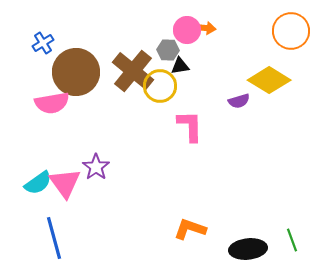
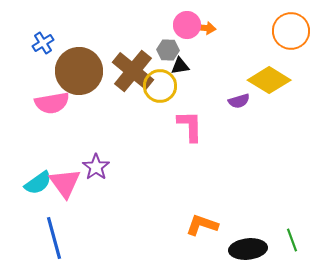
pink circle: moved 5 px up
brown circle: moved 3 px right, 1 px up
orange L-shape: moved 12 px right, 4 px up
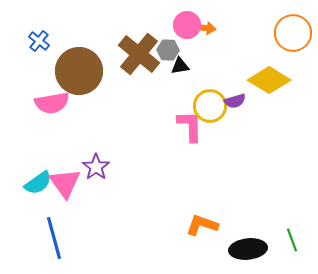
orange circle: moved 2 px right, 2 px down
blue cross: moved 4 px left, 2 px up; rotated 20 degrees counterclockwise
brown cross: moved 6 px right, 17 px up
yellow circle: moved 50 px right, 20 px down
purple semicircle: moved 4 px left
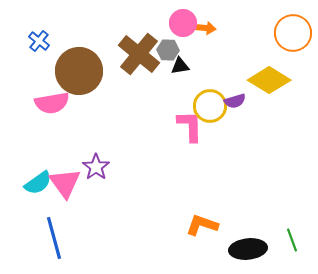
pink circle: moved 4 px left, 2 px up
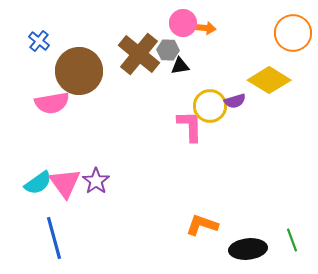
purple star: moved 14 px down
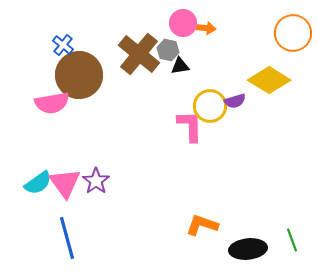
blue cross: moved 24 px right, 4 px down
gray hexagon: rotated 10 degrees clockwise
brown circle: moved 4 px down
blue line: moved 13 px right
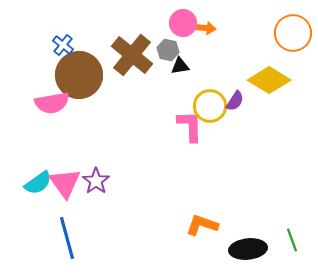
brown cross: moved 7 px left, 1 px down
purple semicircle: rotated 40 degrees counterclockwise
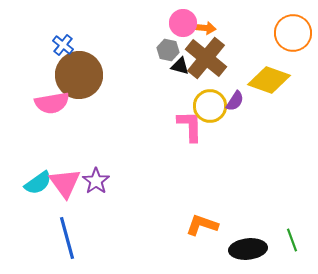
brown cross: moved 74 px right, 3 px down
black triangle: rotated 24 degrees clockwise
yellow diamond: rotated 12 degrees counterclockwise
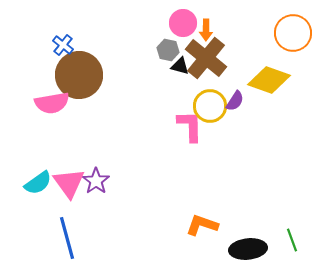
orange arrow: moved 1 px right, 2 px down; rotated 85 degrees clockwise
pink triangle: moved 4 px right
